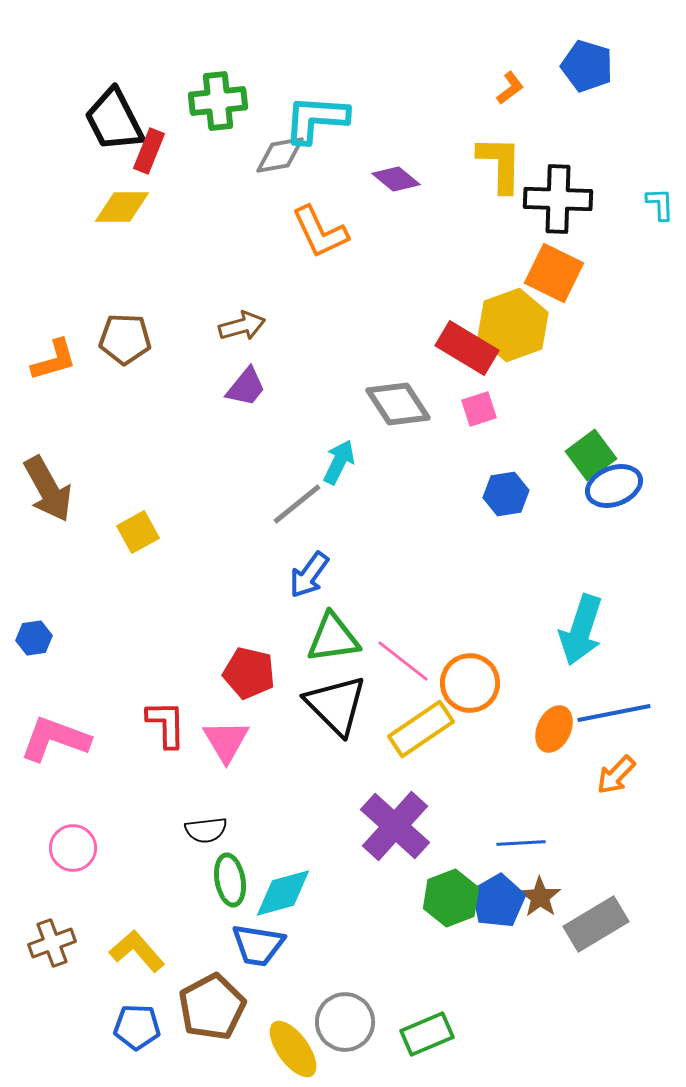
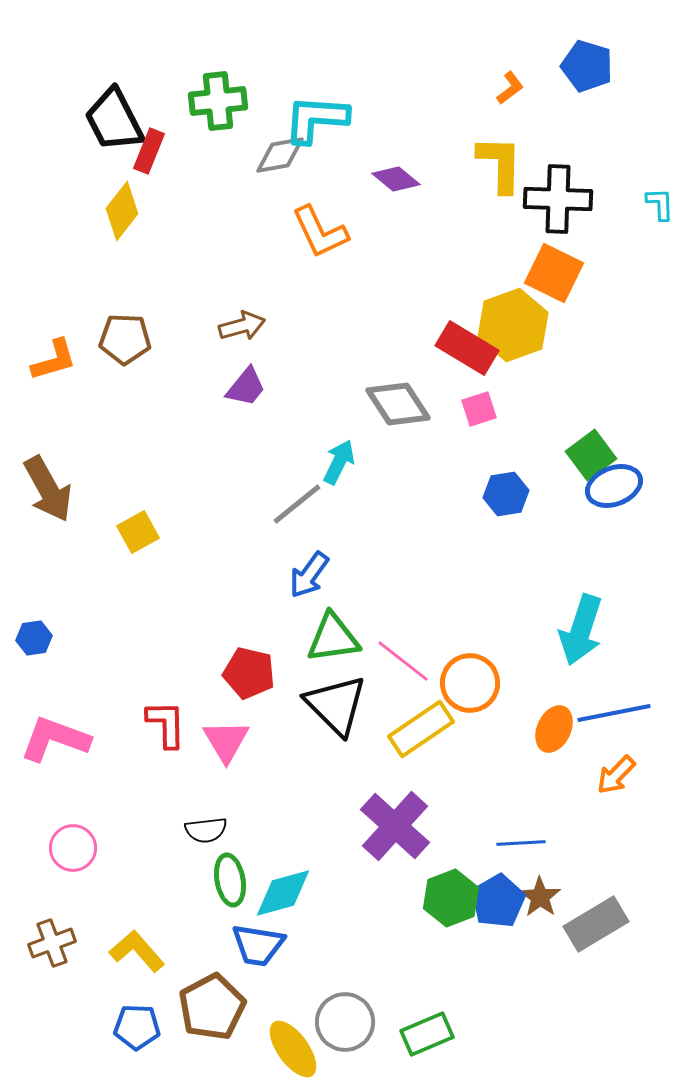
yellow diamond at (122, 207): moved 4 px down; rotated 52 degrees counterclockwise
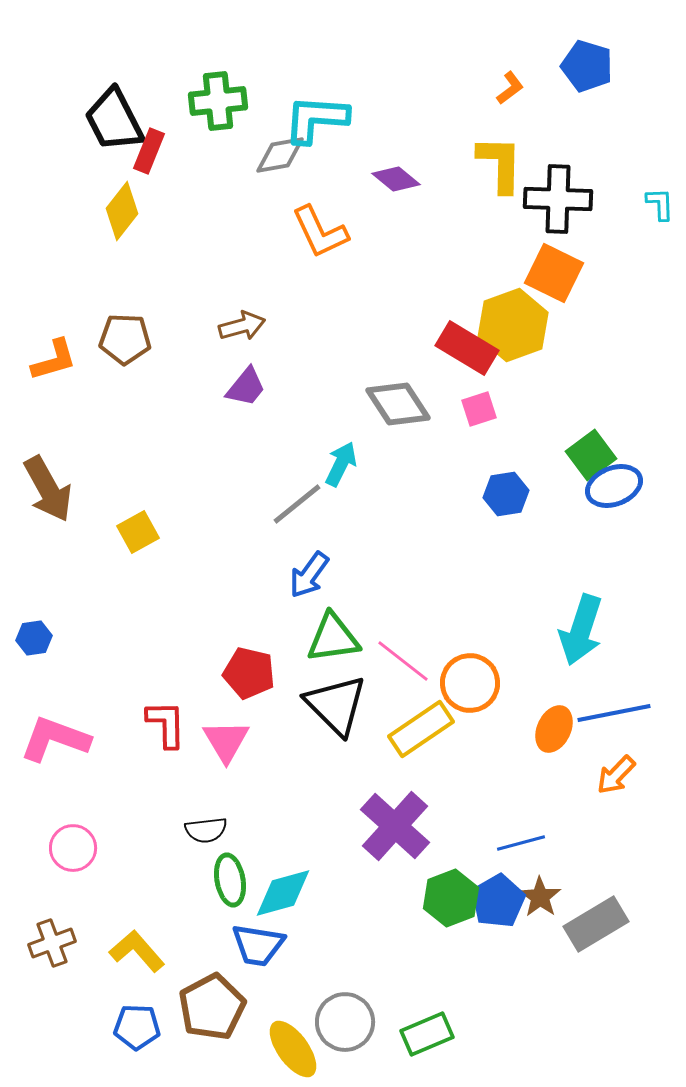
cyan arrow at (339, 462): moved 2 px right, 2 px down
blue line at (521, 843): rotated 12 degrees counterclockwise
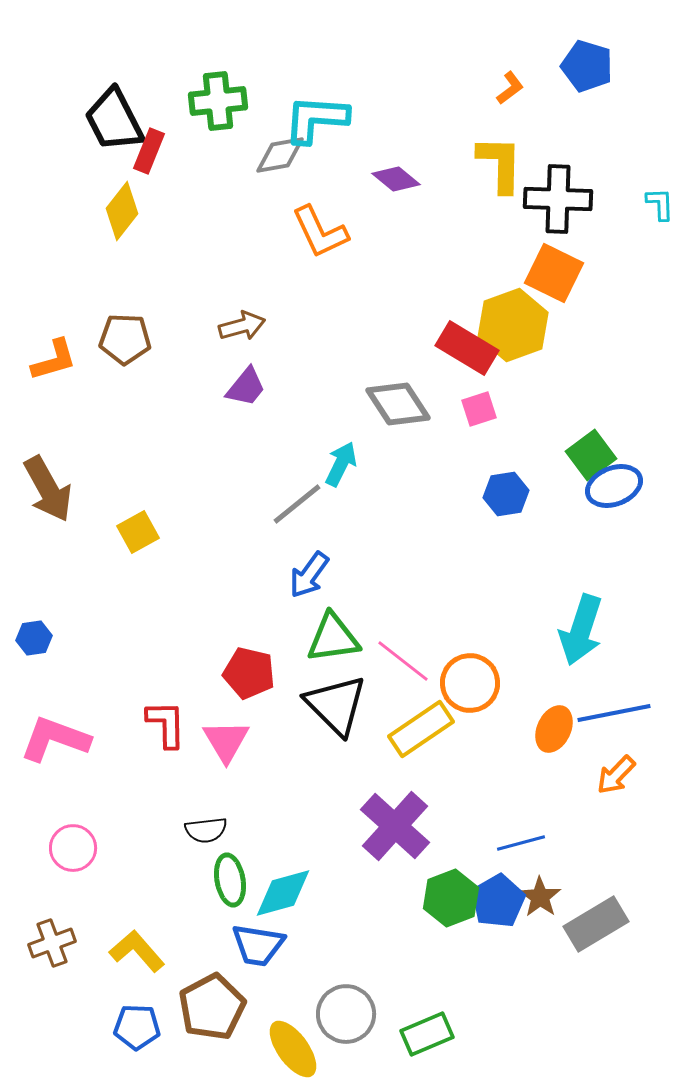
gray circle at (345, 1022): moved 1 px right, 8 px up
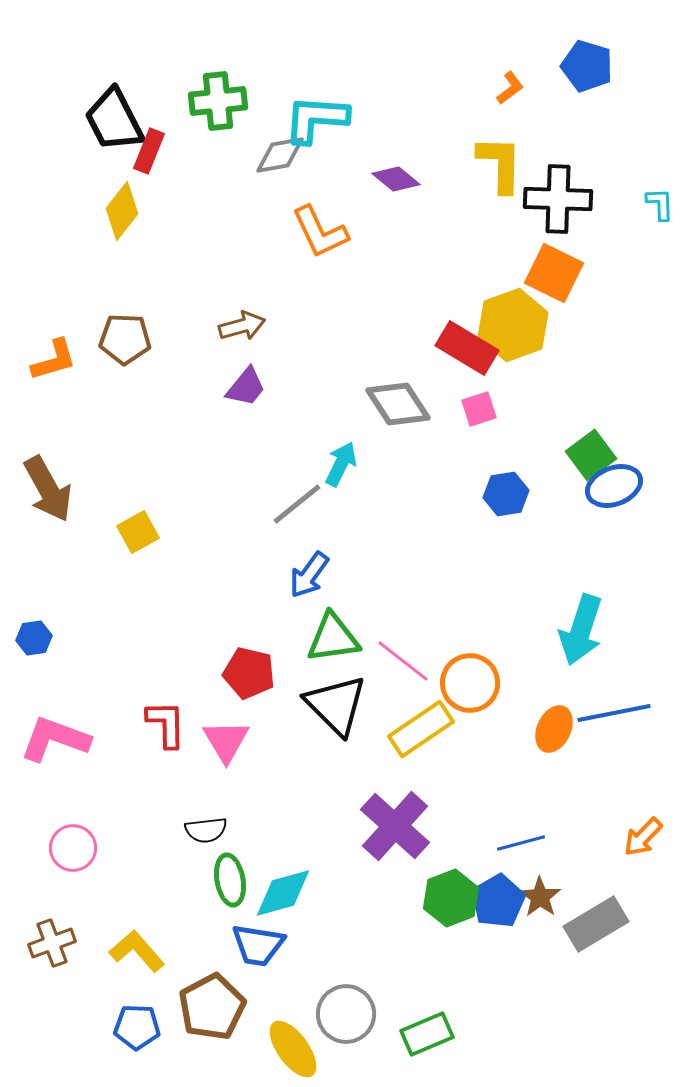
orange arrow at (616, 775): moved 27 px right, 62 px down
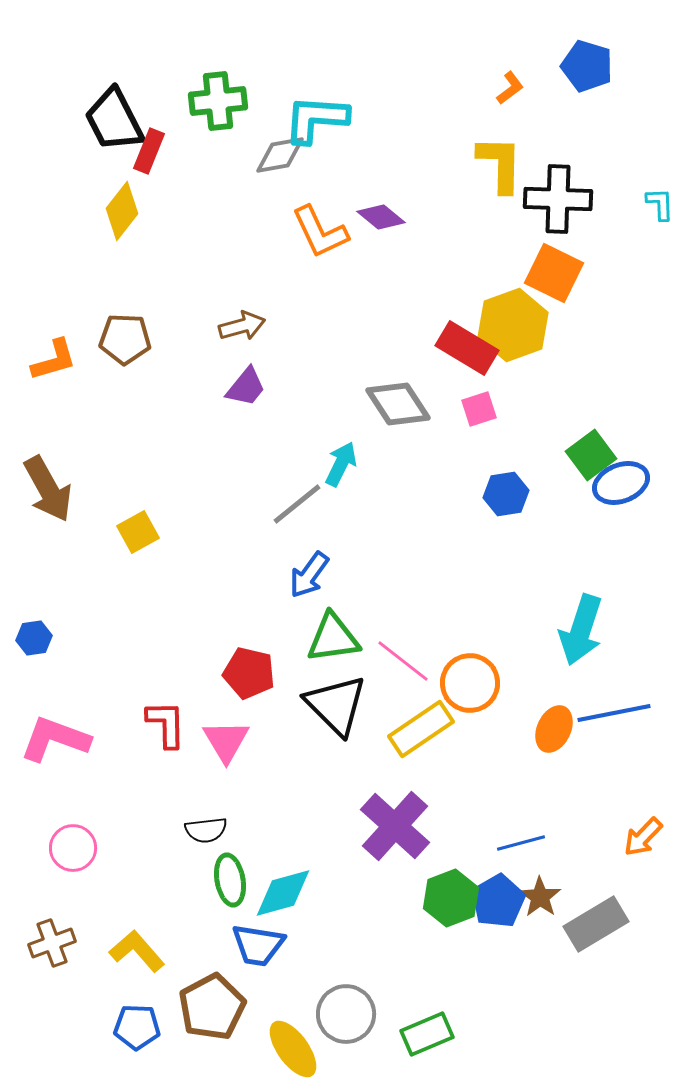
purple diamond at (396, 179): moved 15 px left, 38 px down
blue ellipse at (614, 486): moved 7 px right, 3 px up
